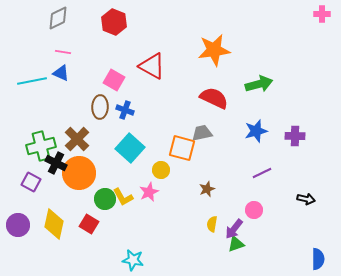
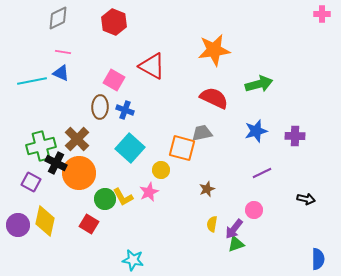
yellow diamond: moved 9 px left, 3 px up
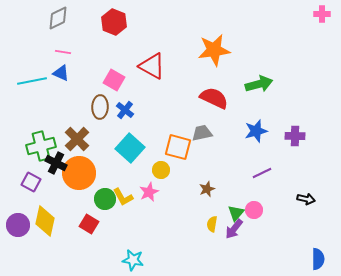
blue cross: rotated 18 degrees clockwise
orange square: moved 4 px left, 1 px up
green triangle: moved 31 px up; rotated 30 degrees counterclockwise
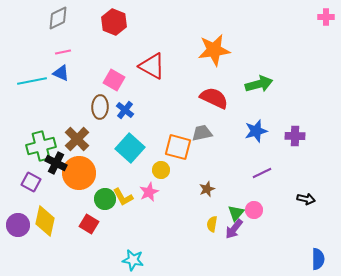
pink cross: moved 4 px right, 3 px down
pink line: rotated 21 degrees counterclockwise
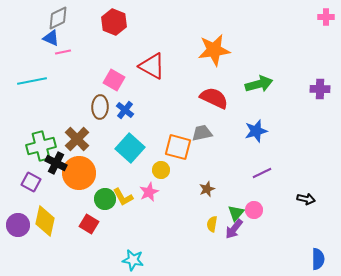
blue triangle: moved 10 px left, 35 px up
purple cross: moved 25 px right, 47 px up
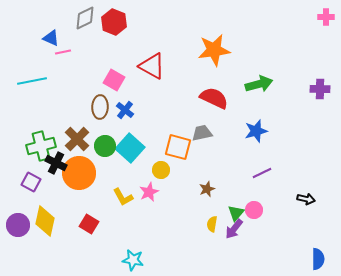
gray diamond: moved 27 px right
green circle: moved 53 px up
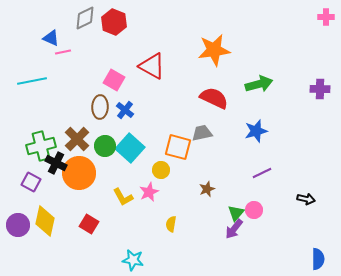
yellow semicircle: moved 41 px left
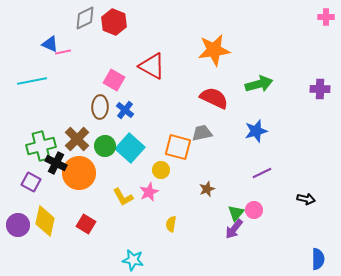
blue triangle: moved 1 px left, 6 px down
red square: moved 3 px left
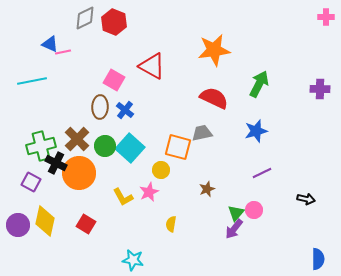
green arrow: rotated 48 degrees counterclockwise
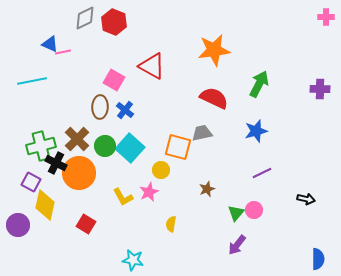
yellow diamond: moved 16 px up
purple arrow: moved 3 px right, 16 px down
